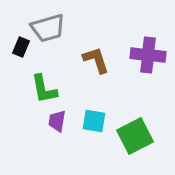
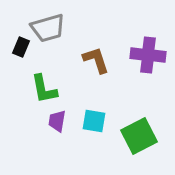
green square: moved 4 px right
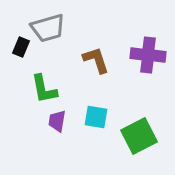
cyan square: moved 2 px right, 4 px up
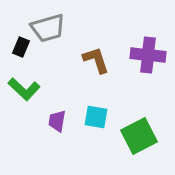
green L-shape: moved 20 px left; rotated 36 degrees counterclockwise
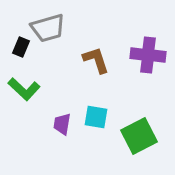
purple trapezoid: moved 5 px right, 3 px down
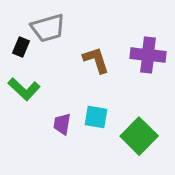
green square: rotated 18 degrees counterclockwise
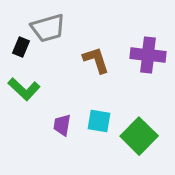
cyan square: moved 3 px right, 4 px down
purple trapezoid: moved 1 px down
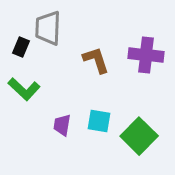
gray trapezoid: rotated 108 degrees clockwise
purple cross: moved 2 px left
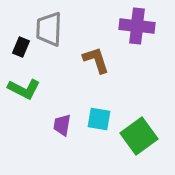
gray trapezoid: moved 1 px right, 1 px down
purple cross: moved 9 px left, 29 px up
green L-shape: rotated 16 degrees counterclockwise
cyan square: moved 2 px up
green square: rotated 9 degrees clockwise
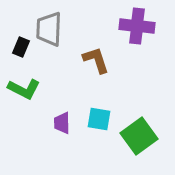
purple trapezoid: moved 2 px up; rotated 10 degrees counterclockwise
